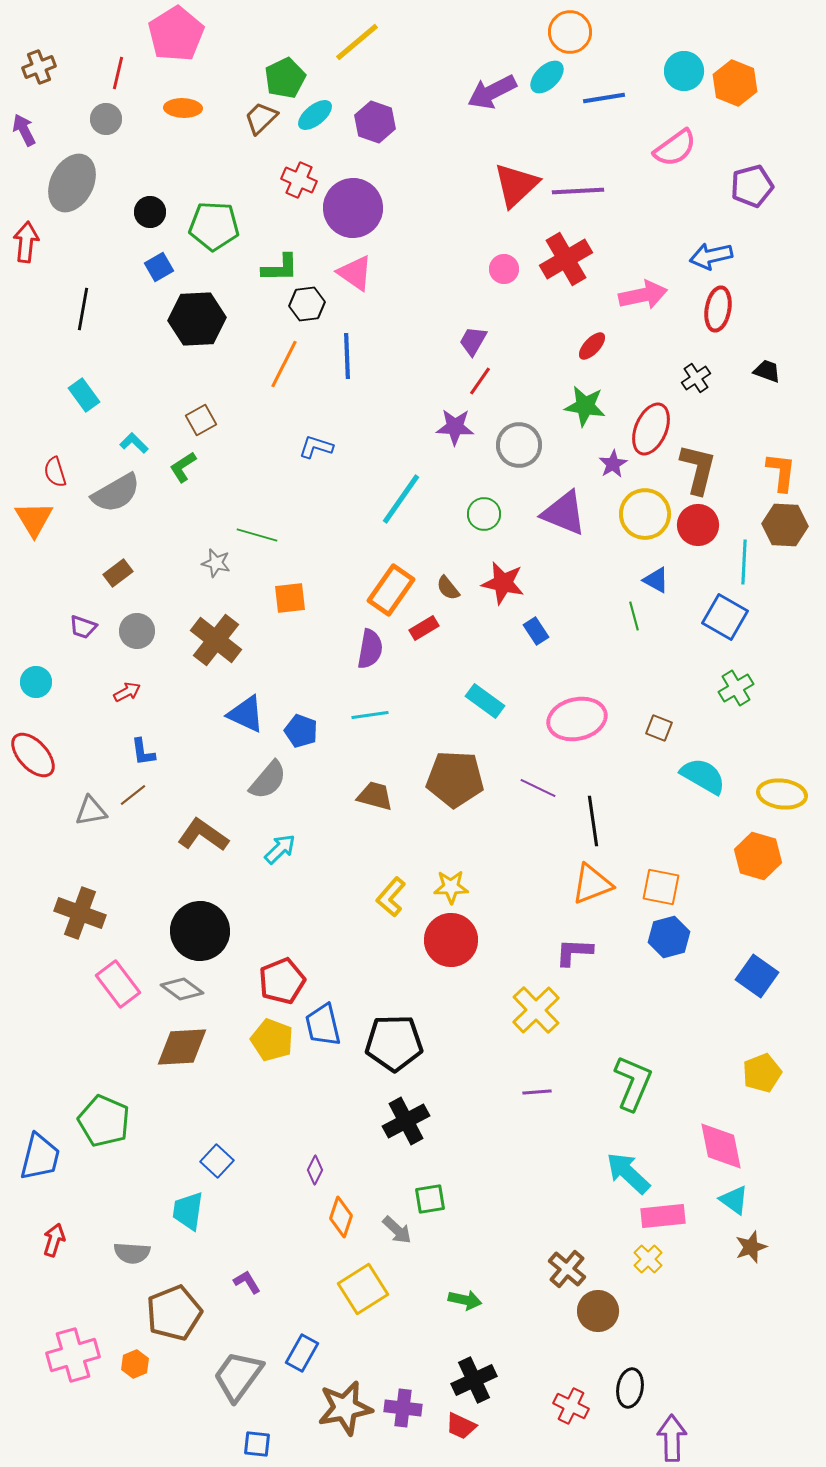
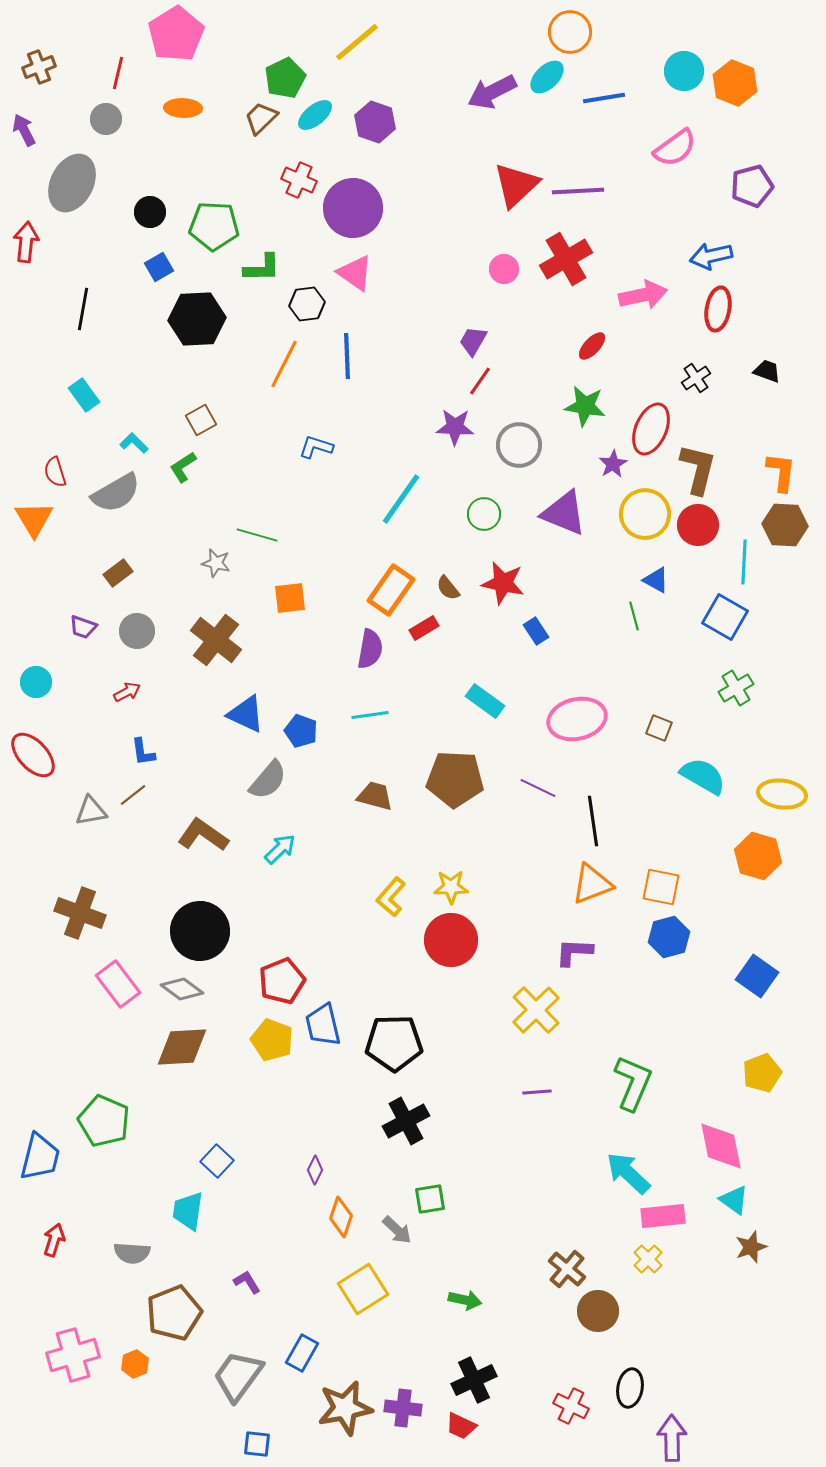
green L-shape at (280, 268): moved 18 px left
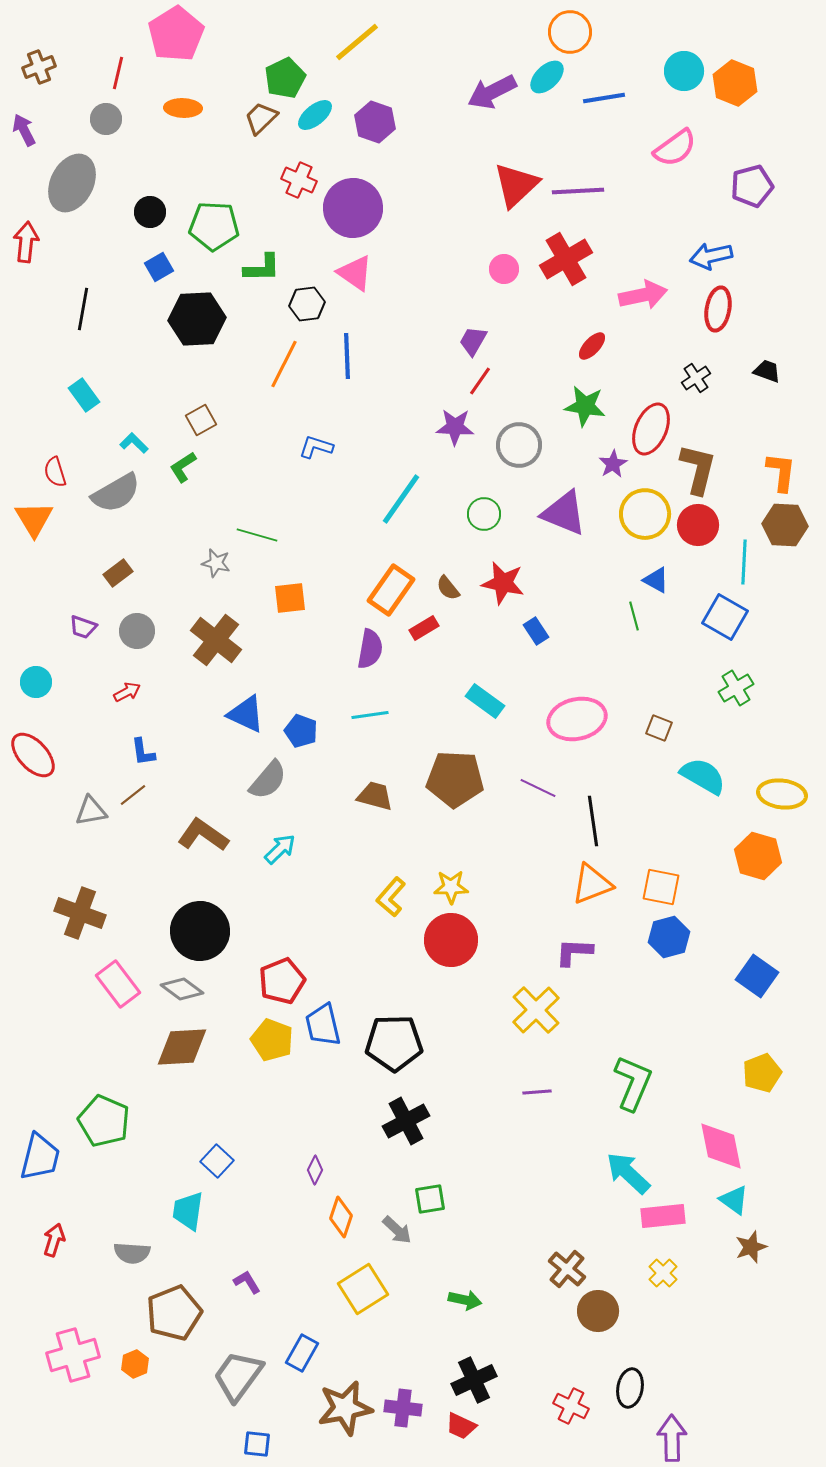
yellow cross at (648, 1259): moved 15 px right, 14 px down
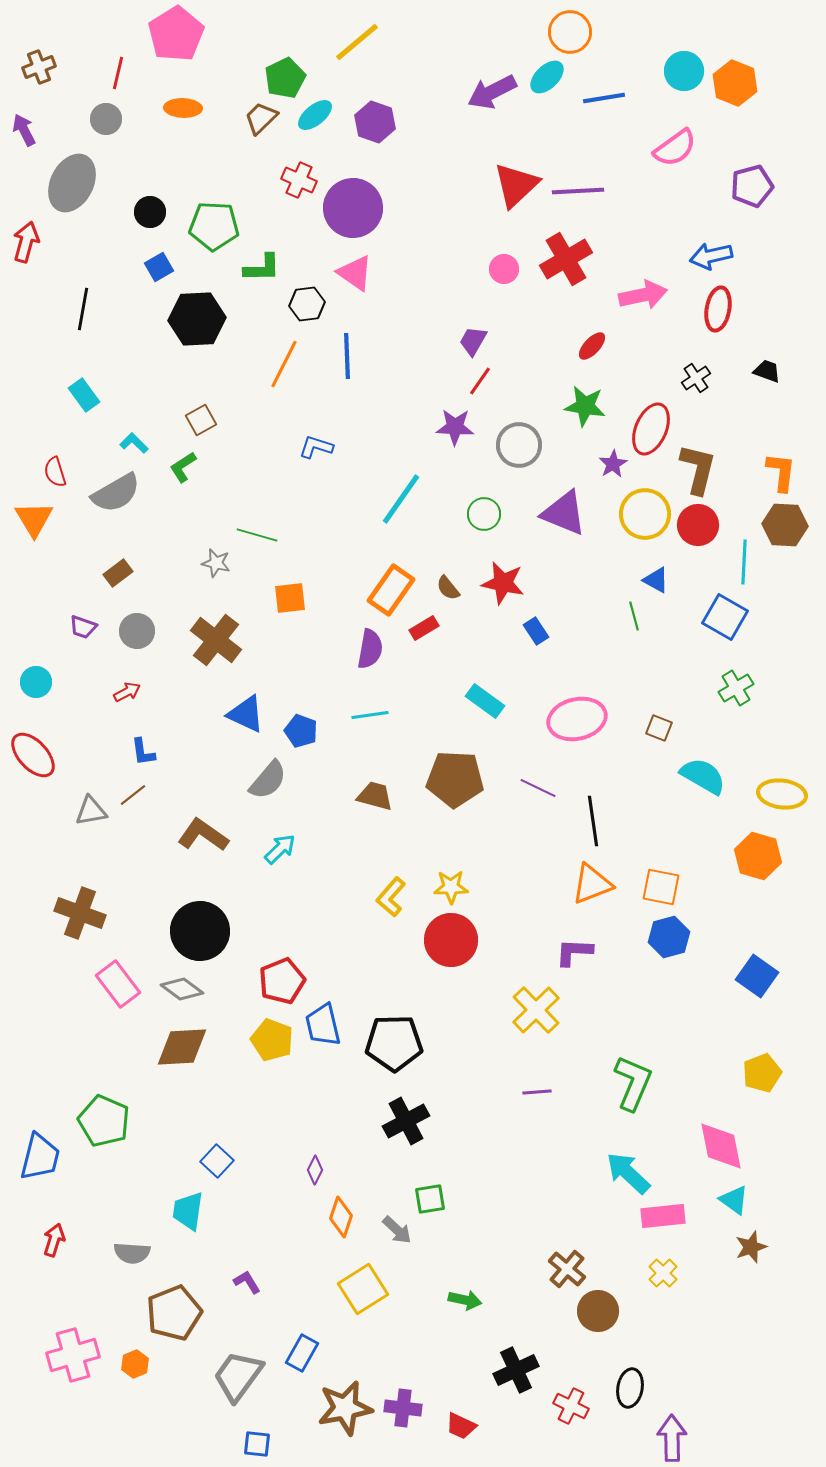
red arrow at (26, 242): rotated 9 degrees clockwise
black cross at (474, 1380): moved 42 px right, 10 px up
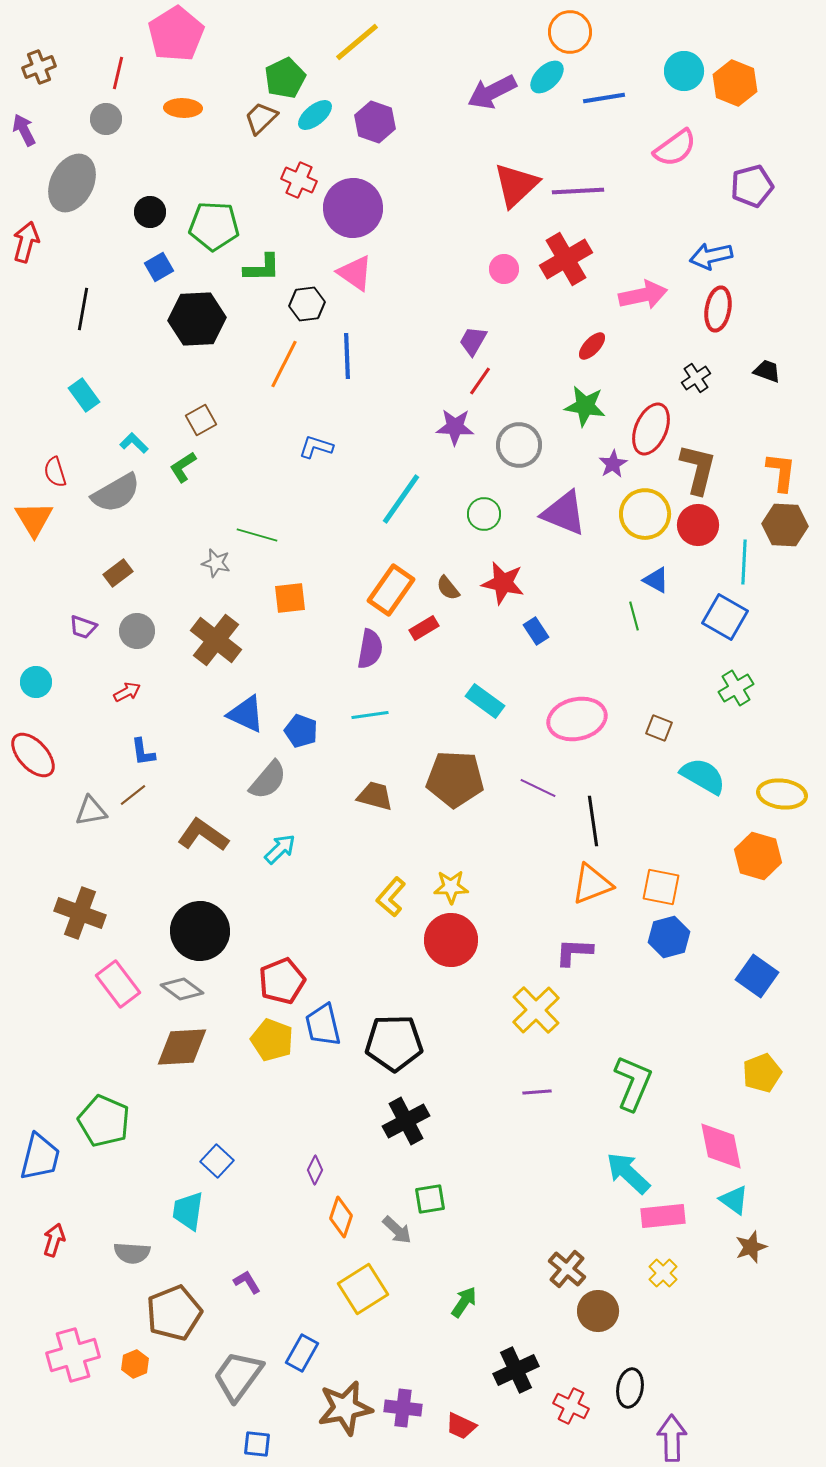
green arrow at (465, 1300): moved 1 px left, 2 px down; rotated 68 degrees counterclockwise
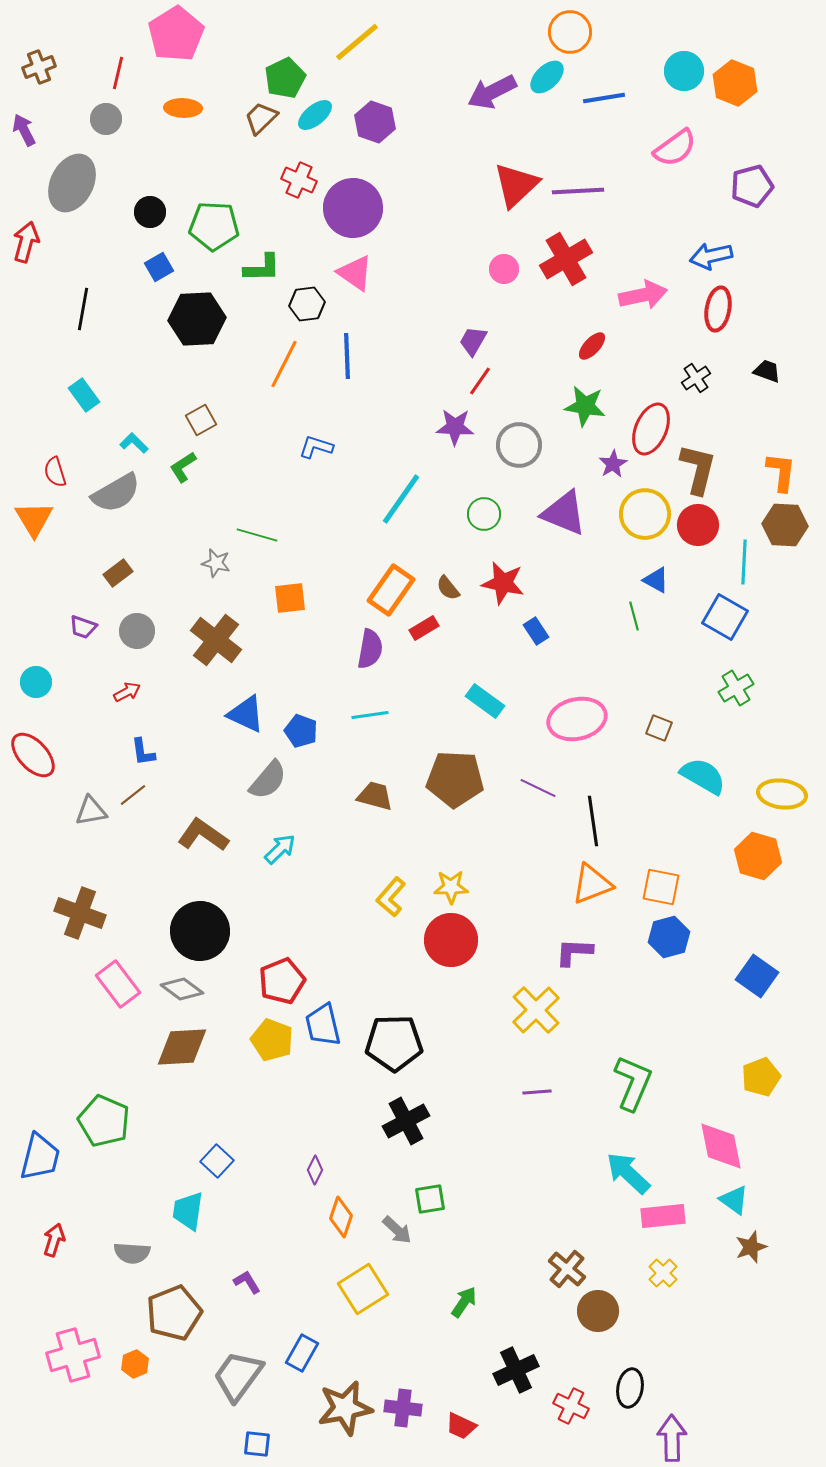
yellow pentagon at (762, 1073): moved 1 px left, 4 px down
